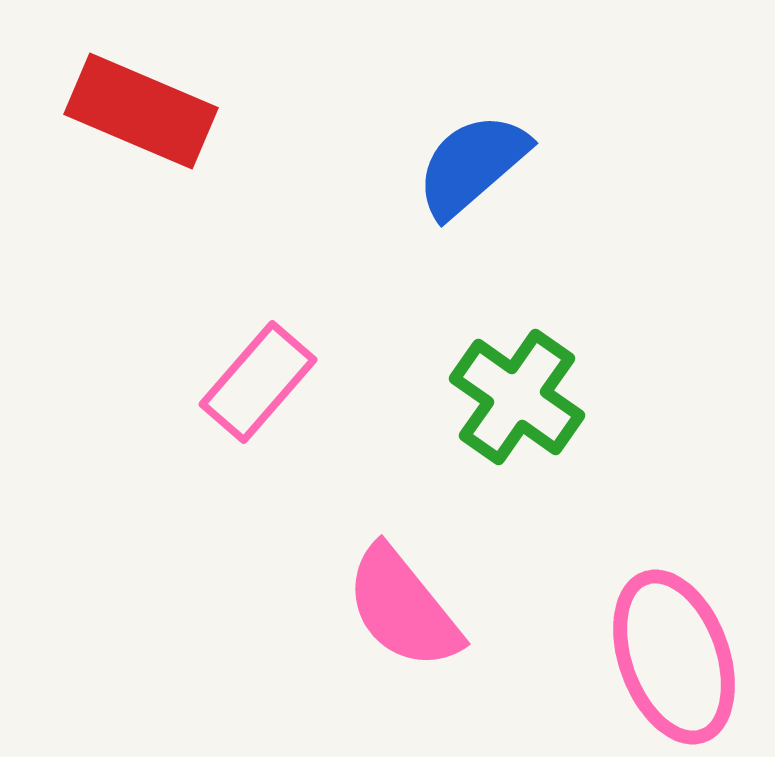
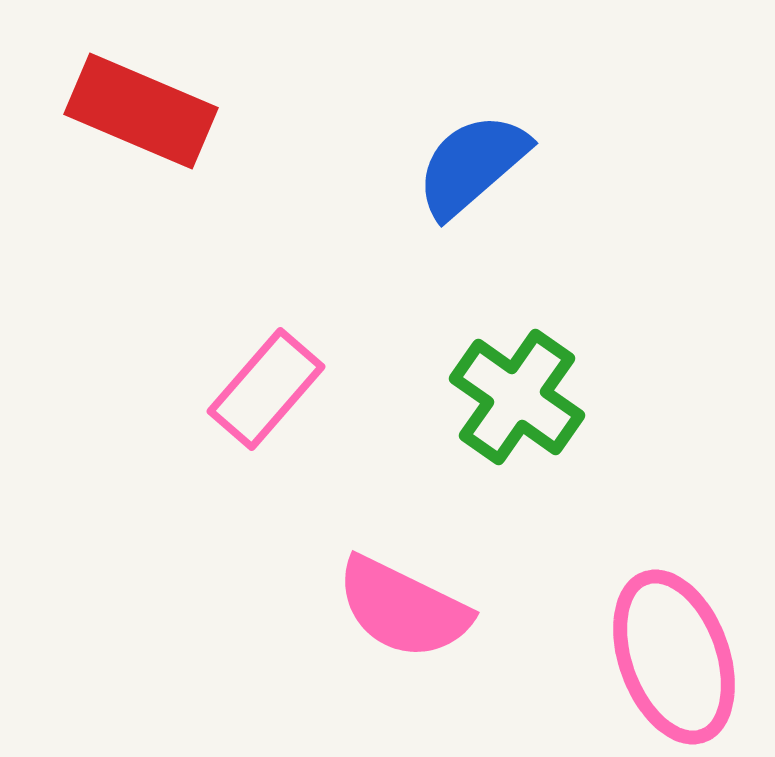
pink rectangle: moved 8 px right, 7 px down
pink semicircle: rotated 25 degrees counterclockwise
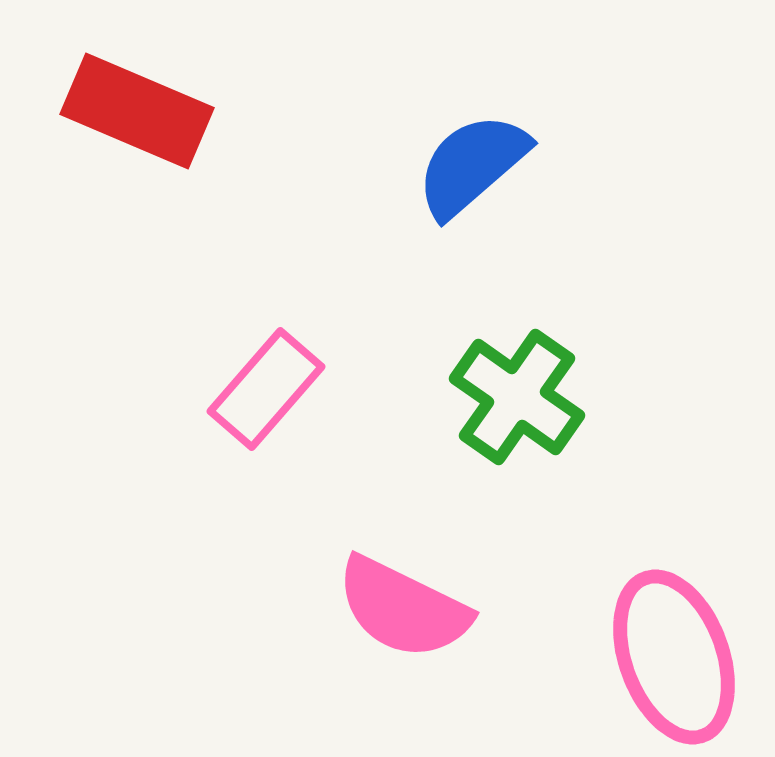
red rectangle: moved 4 px left
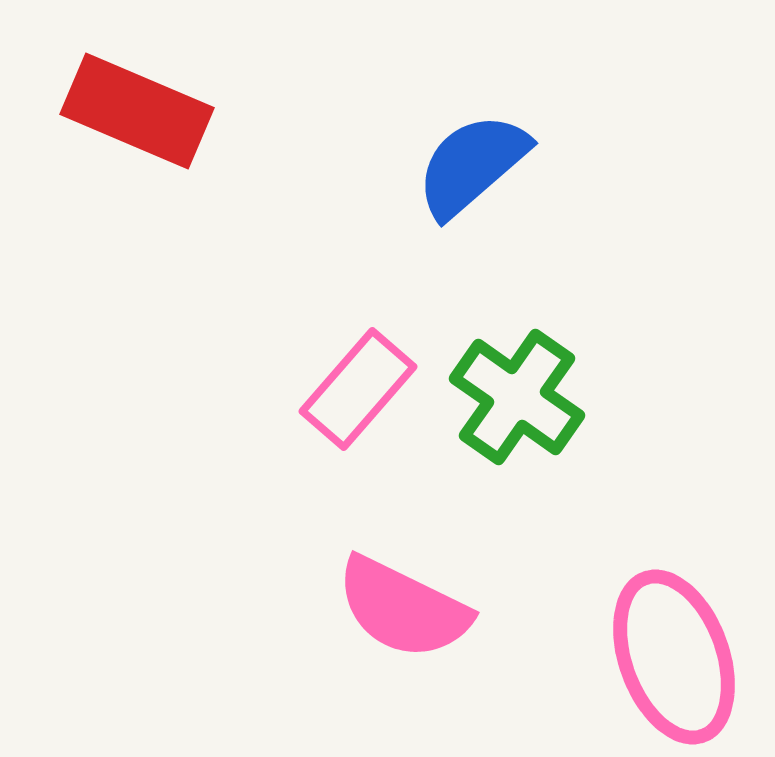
pink rectangle: moved 92 px right
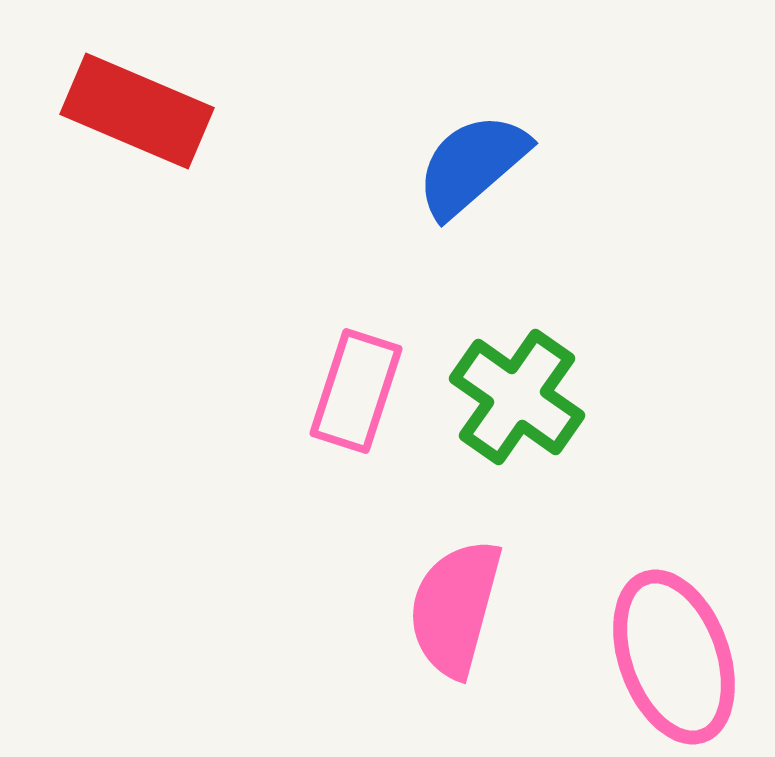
pink rectangle: moved 2 px left, 2 px down; rotated 23 degrees counterclockwise
pink semicircle: moved 52 px right; rotated 79 degrees clockwise
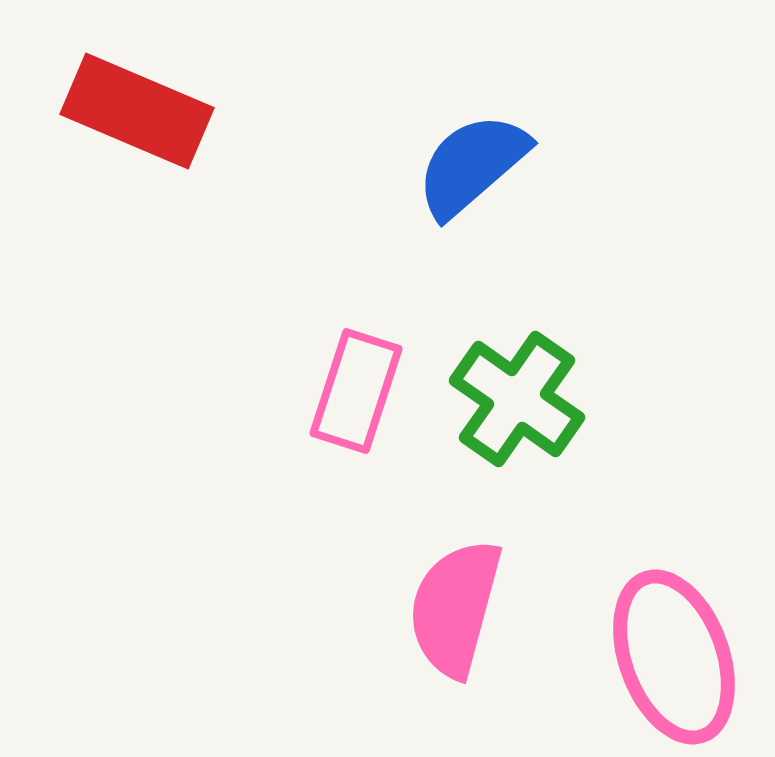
green cross: moved 2 px down
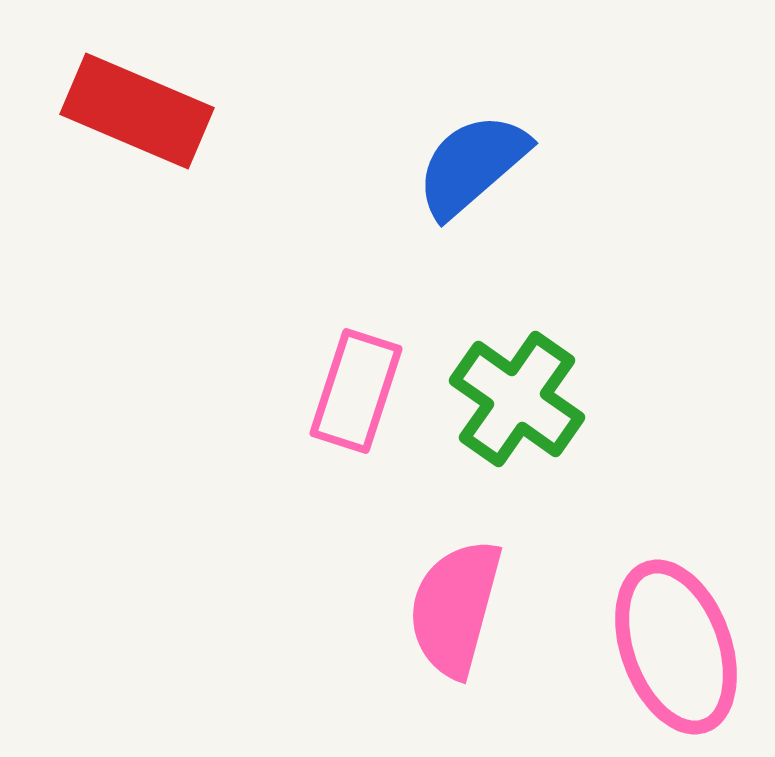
pink ellipse: moved 2 px right, 10 px up
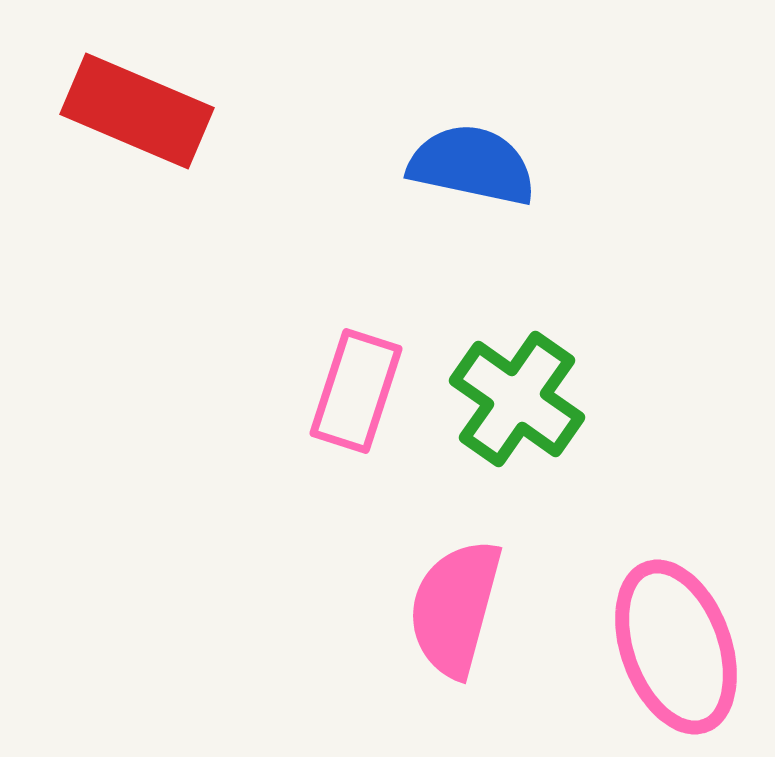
blue semicircle: rotated 53 degrees clockwise
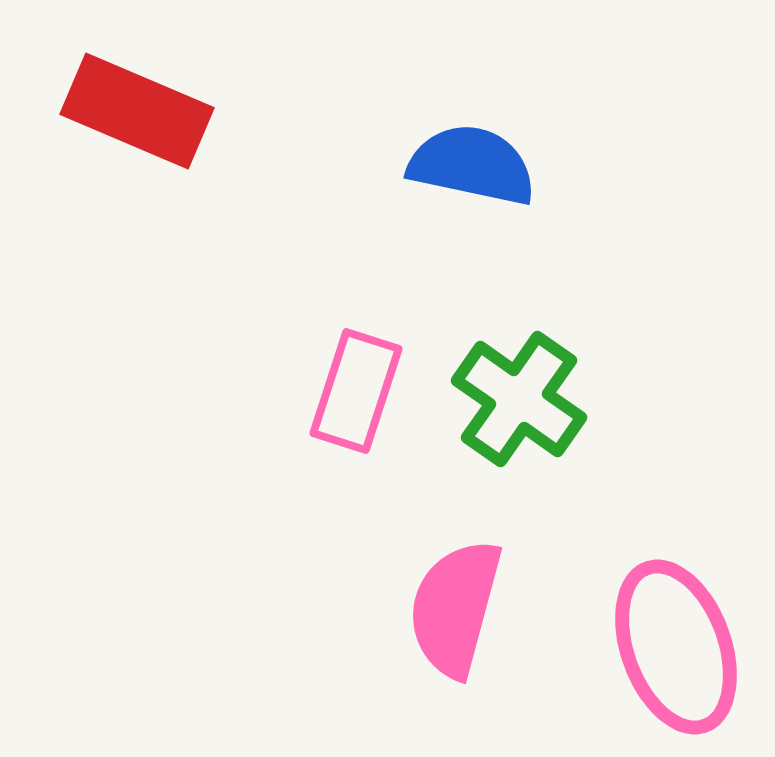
green cross: moved 2 px right
